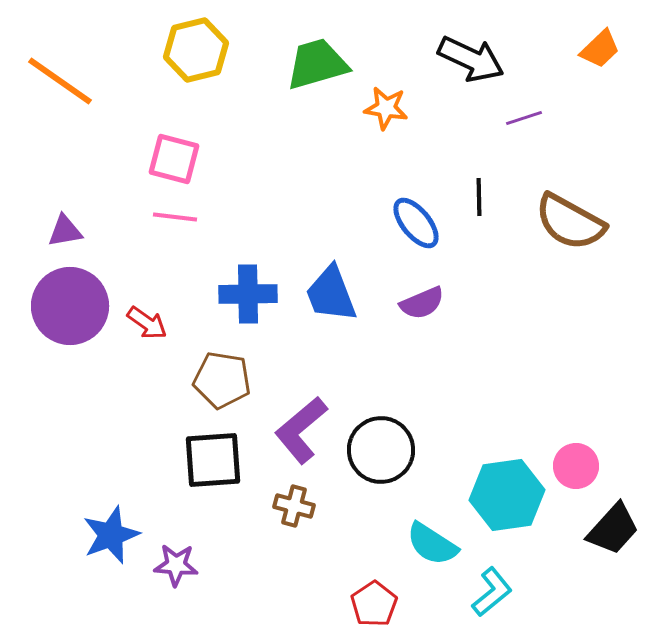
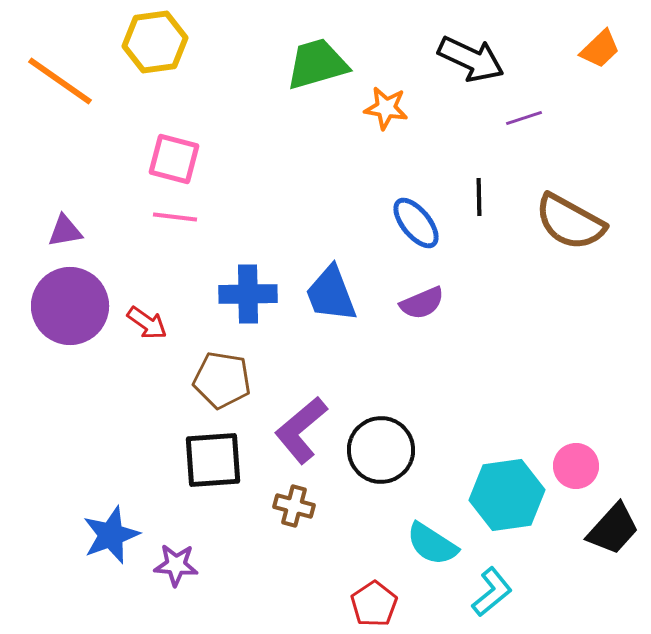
yellow hexagon: moved 41 px left, 8 px up; rotated 6 degrees clockwise
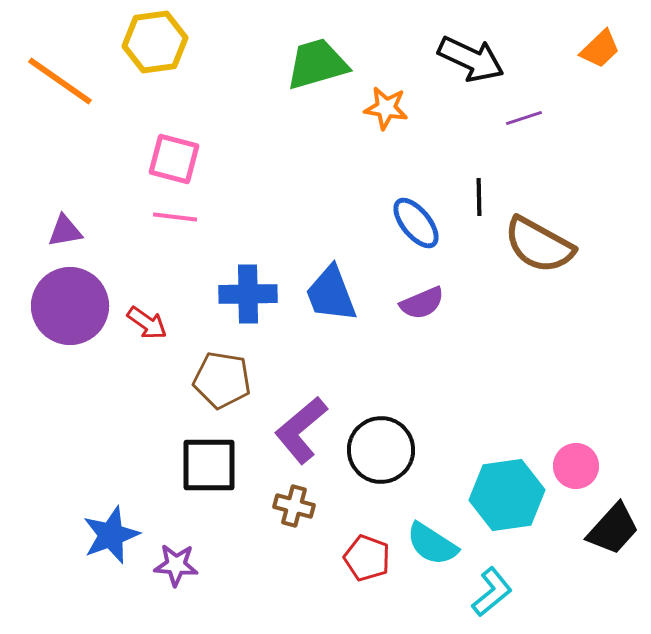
brown semicircle: moved 31 px left, 23 px down
black square: moved 4 px left, 5 px down; rotated 4 degrees clockwise
red pentagon: moved 7 px left, 46 px up; rotated 18 degrees counterclockwise
